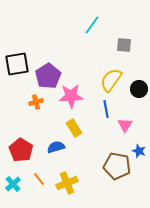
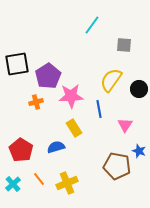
blue line: moved 7 px left
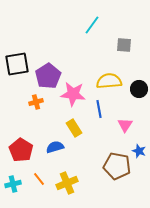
yellow semicircle: moved 2 px left, 1 px down; rotated 50 degrees clockwise
pink star: moved 2 px right, 2 px up; rotated 10 degrees clockwise
blue semicircle: moved 1 px left
cyan cross: rotated 28 degrees clockwise
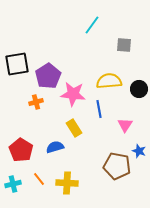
yellow cross: rotated 25 degrees clockwise
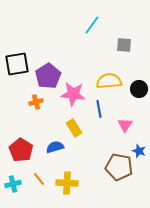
brown pentagon: moved 2 px right, 1 px down
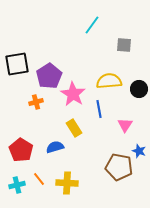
purple pentagon: moved 1 px right
pink star: rotated 25 degrees clockwise
cyan cross: moved 4 px right, 1 px down
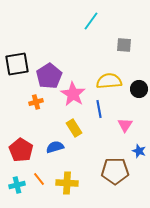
cyan line: moved 1 px left, 4 px up
brown pentagon: moved 4 px left, 4 px down; rotated 12 degrees counterclockwise
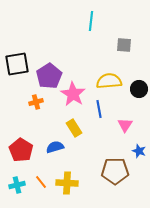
cyan line: rotated 30 degrees counterclockwise
orange line: moved 2 px right, 3 px down
